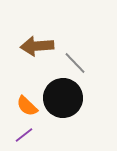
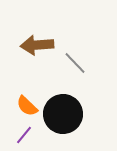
brown arrow: moved 1 px up
black circle: moved 16 px down
purple line: rotated 12 degrees counterclockwise
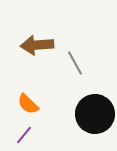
gray line: rotated 15 degrees clockwise
orange semicircle: moved 1 px right, 2 px up
black circle: moved 32 px right
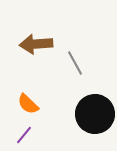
brown arrow: moved 1 px left, 1 px up
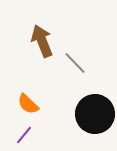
brown arrow: moved 6 px right, 3 px up; rotated 72 degrees clockwise
gray line: rotated 15 degrees counterclockwise
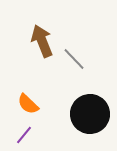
gray line: moved 1 px left, 4 px up
black circle: moved 5 px left
